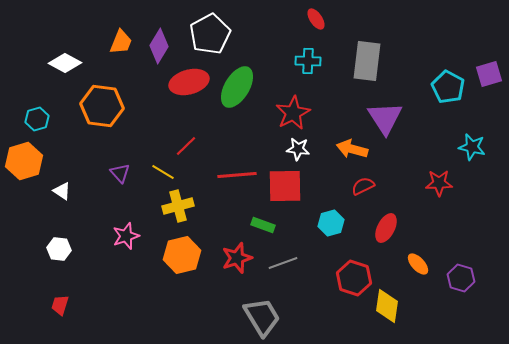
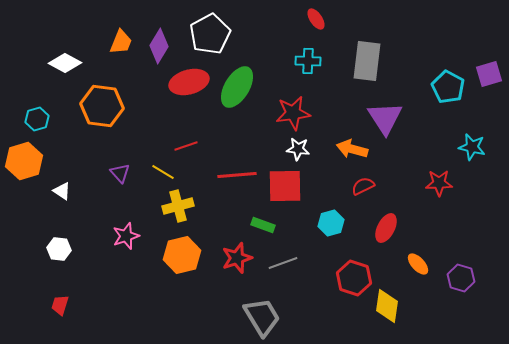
red star at (293, 113): rotated 20 degrees clockwise
red line at (186, 146): rotated 25 degrees clockwise
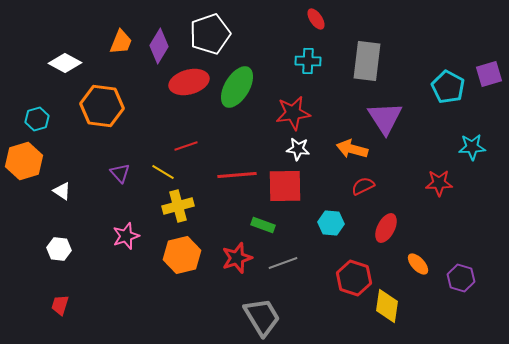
white pentagon at (210, 34): rotated 9 degrees clockwise
cyan star at (472, 147): rotated 16 degrees counterclockwise
cyan hexagon at (331, 223): rotated 20 degrees clockwise
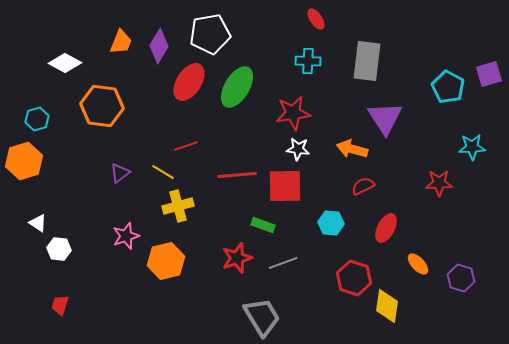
white pentagon at (210, 34): rotated 9 degrees clockwise
red ellipse at (189, 82): rotated 42 degrees counterclockwise
purple triangle at (120, 173): rotated 35 degrees clockwise
white triangle at (62, 191): moved 24 px left, 32 px down
orange hexagon at (182, 255): moved 16 px left, 6 px down
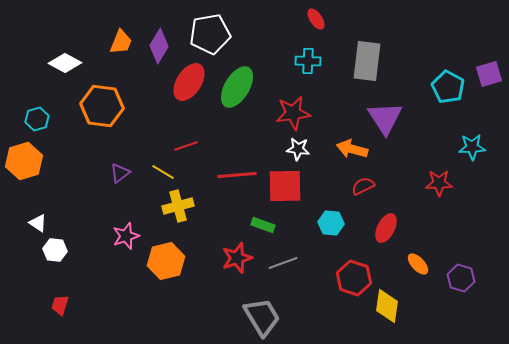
white hexagon at (59, 249): moved 4 px left, 1 px down
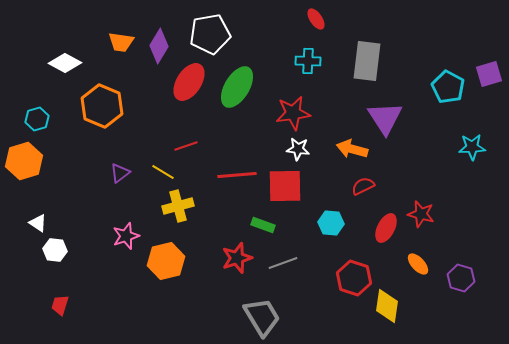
orange trapezoid at (121, 42): rotated 76 degrees clockwise
orange hexagon at (102, 106): rotated 15 degrees clockwise
red star at (439, 183): moved 18 px left, 31 px down; rotated 16 degrees clockwise
